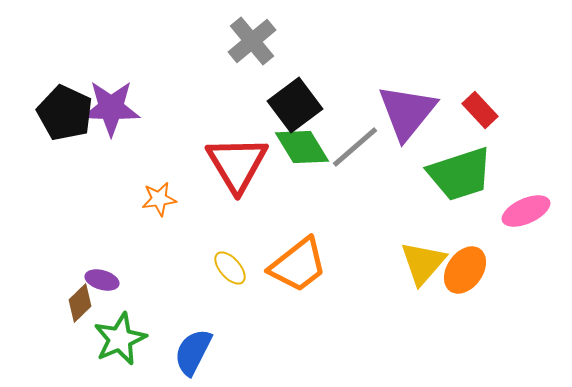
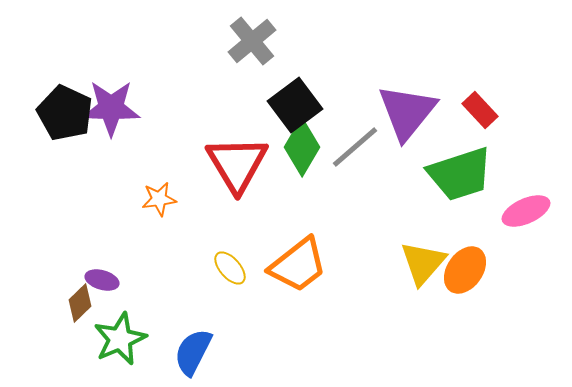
green diamond: rotated 62 degrees clockwise
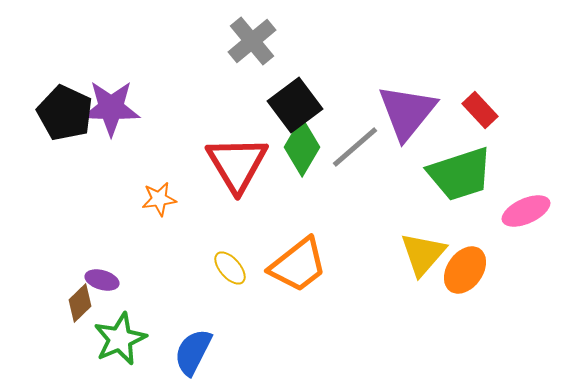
yellow triangle: moved 9 px up
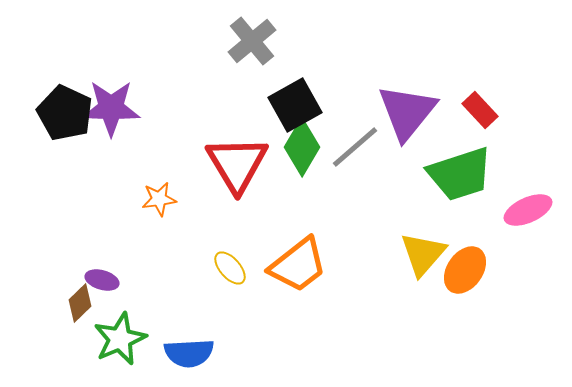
black square: rotated 8 degrees clockwise
pink ellipse: moved 2 px right, 1 px up
blue semicircle: moved 4 px left, 1 px down; rotated 120 degrees counterclockwise
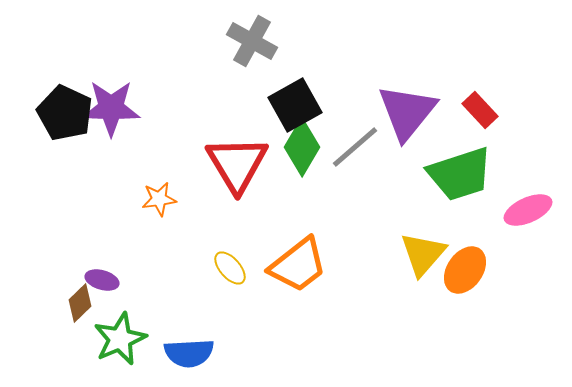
gray cross: rotated 21 degrees counterclockwise
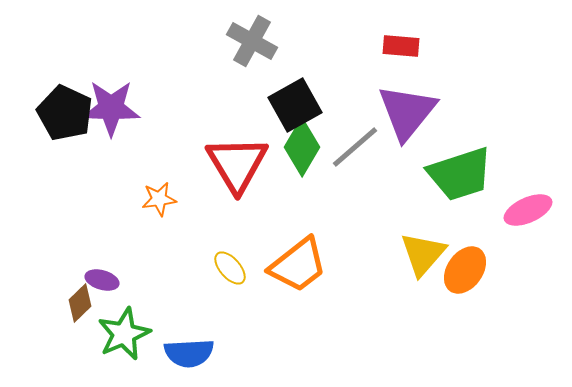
red rectangle: moved 79 px left, 64 px up; rotated 42 degrees counterclockwise
green star: moved 4 px right, 5 px up
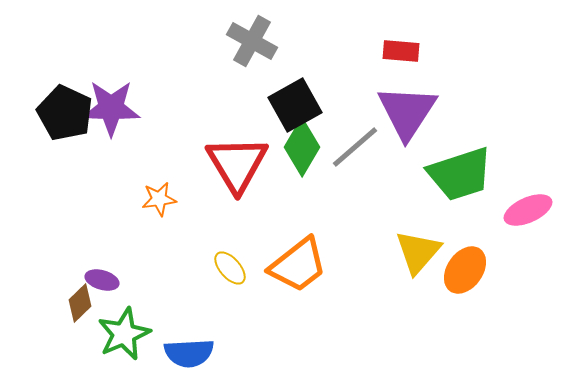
red rectangle: moved 5 px down
purple triangle: rotated 6 degrees counterclockwise
yellow triangle: moved 5 px left, 2 px up
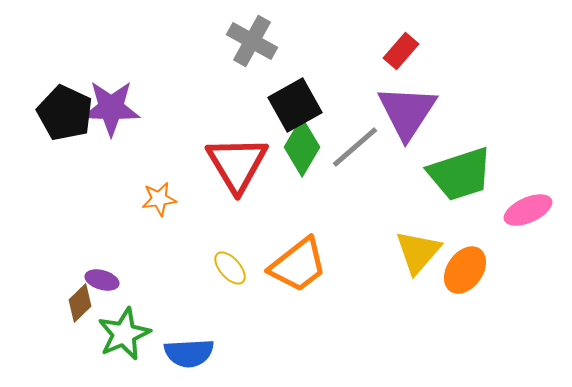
red rectangle: rotated 54 degrees counterclockwise
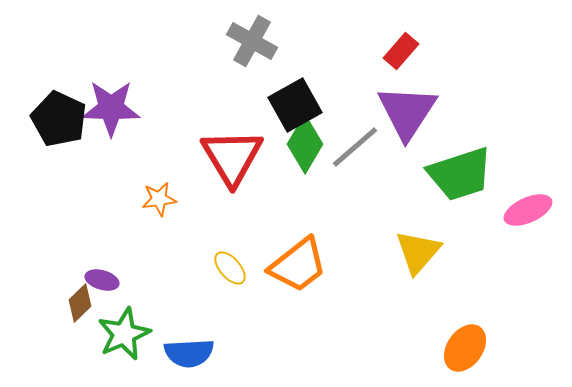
black pentagon: moved 6 px left, 6 px down
green diamond: moved 3 px right, 3 px up
red triangle: moved 5 px left, 7 px up
orange ellipse: moved 78 px down
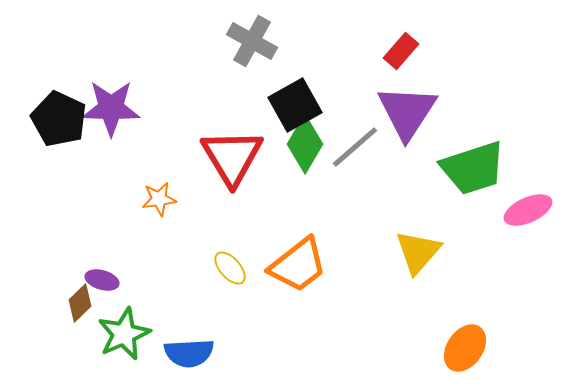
green trapezoid: moved 13 px right, 6 px up
